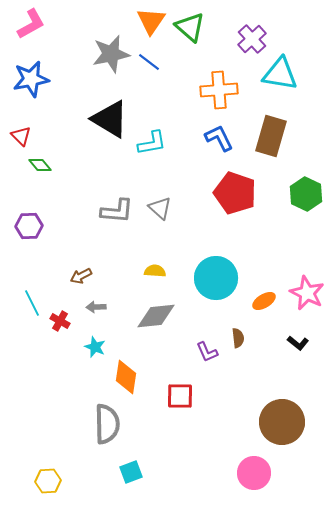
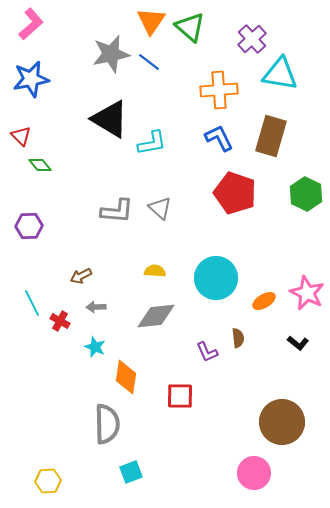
pink L-shape: rotated 12 degrees counterclockwise
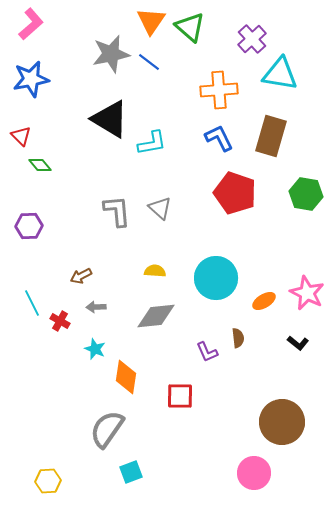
green hexagon: rotated 16 degrees counterclockwise
gray L-shape: rotated 100 degrees counterclockwise
cyan star: moved 2 px down
gray semicircle: moved 5 px down; rotated 144 degrees counterclockwise
